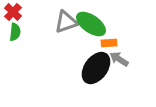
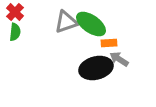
red cross: moved 2 px right
black ellipse: rotated 40 degrees clockwise
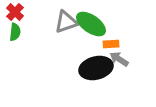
orange rectangle: moved 2 px right, 1 px down
